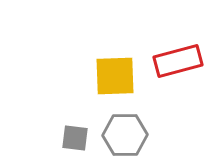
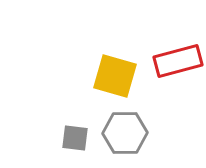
yellow square: rotated 18 degrees clockwise
gray hexagon: moved 2 px up
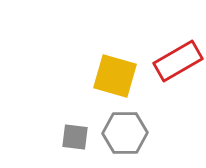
red rectangle: rotated 15 degrees counterclockwise
gray square: moved 1 px up
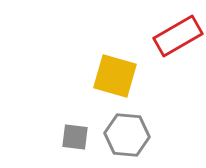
red rectangle: moved 25 px up
gray hexagon: moved 2 px right, 2 px down; rotated 6 degrees clockwise
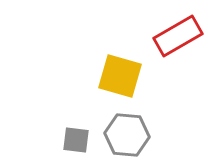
yellow square: moved 5 px right
gray square: moved 1 px right, 3 px down
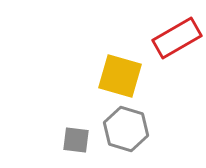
red rectangle: moved 1 px left, 2 px down
gray hexagon: moved 1 px left, 6 px up; rotated 12 degrees clockwise
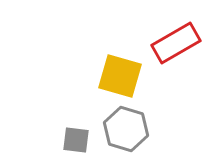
red rectangle: moved 1 px left, 5 px down
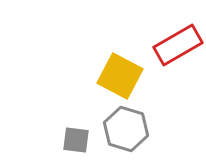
red rectangle: moved 2 px right, 2 px down
yellow square: rotated 12 degrees clockwise
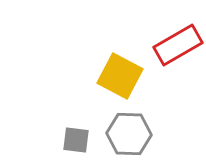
gray hexagon: moved 3 px right, 5 px down; rotated 15 degrees counterclockwise
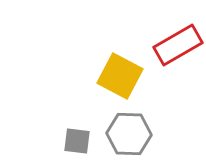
gray square: moved 1 px right, 1 px down
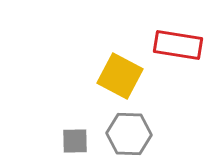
red rectangle: rotated 39 degrees clockwise
gray square: moved 2 px left; rotated 8 degrees counterclockwise
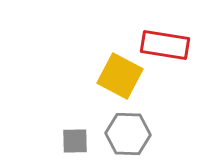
red rectangle: moved 13 px left
gray hexagon: moved 1 px left
